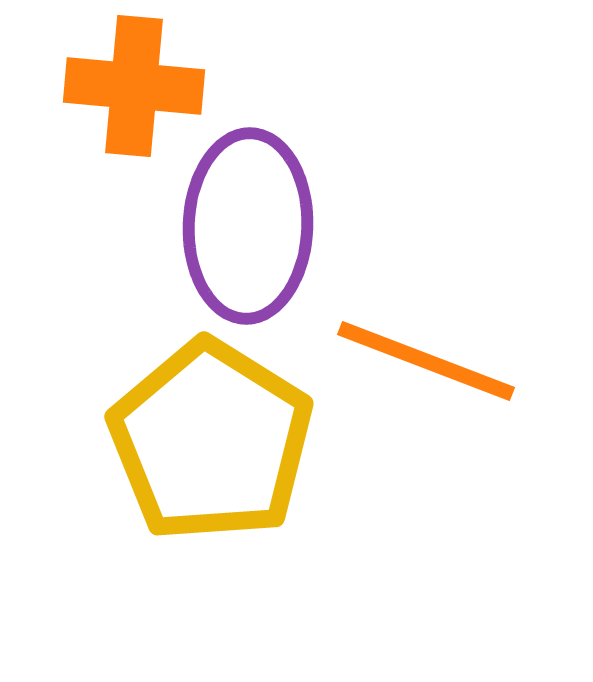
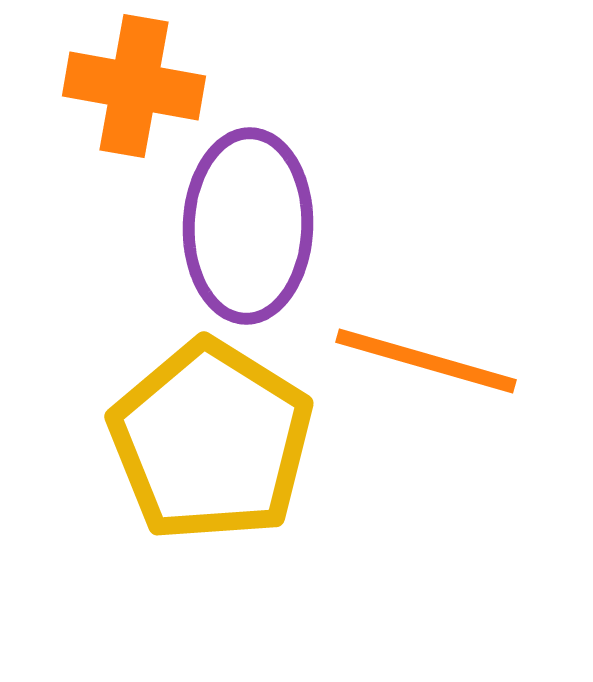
orange cross: rotated 5 degrees clockwise
orange line: rotated 5 degrees counterclockwise
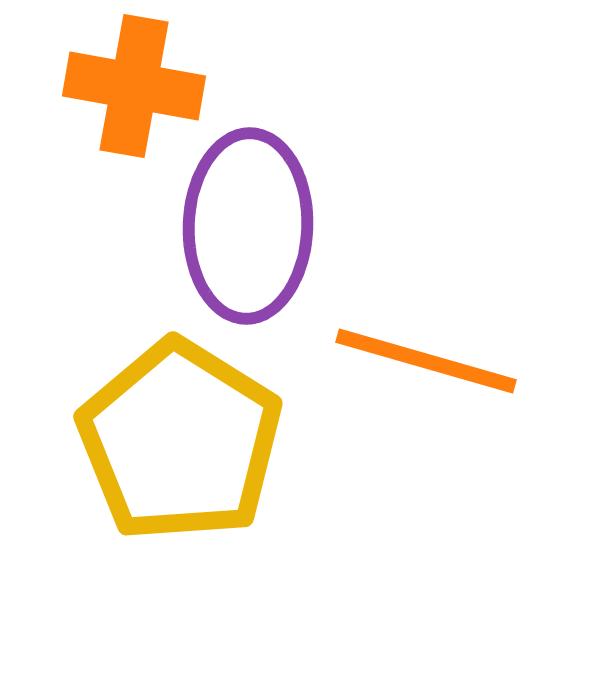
yellow pentagon: moved 31 px left
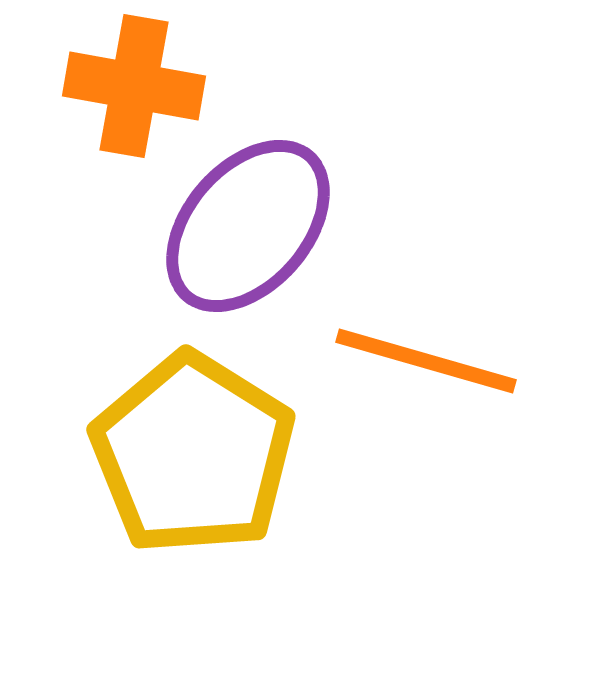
purple ellipse: rotated 39 degrees clockwise
yellow pentagon: moved 13 px right, 13 px down
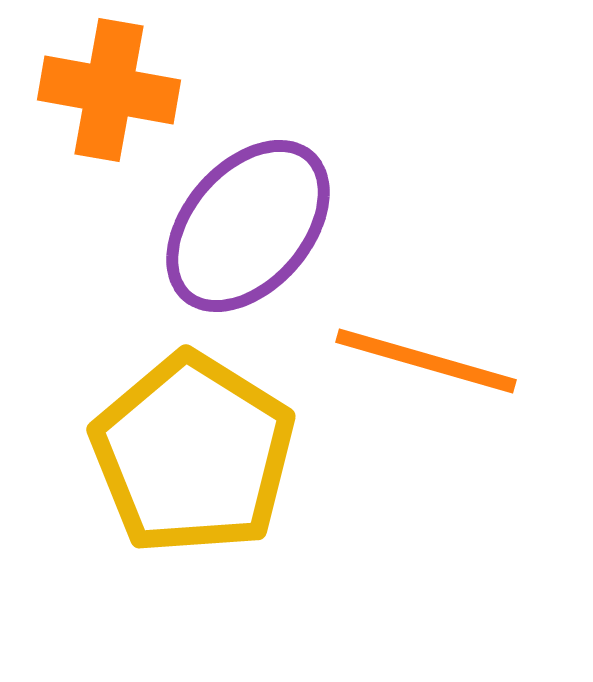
orange cross: moved 25 px left, 4 px down
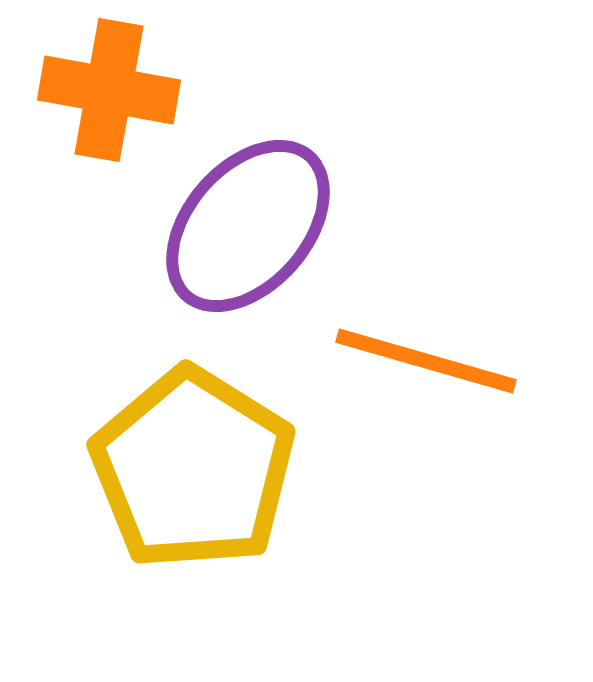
yellow pentagon: moved 15 px down
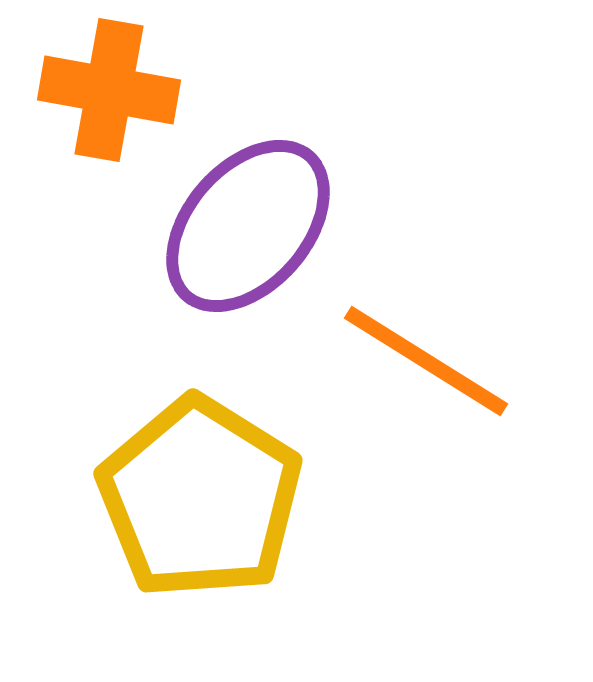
orange line: rotated 16 degrees clockwise
yellow pentagon: moved 7 px right, 29 px down
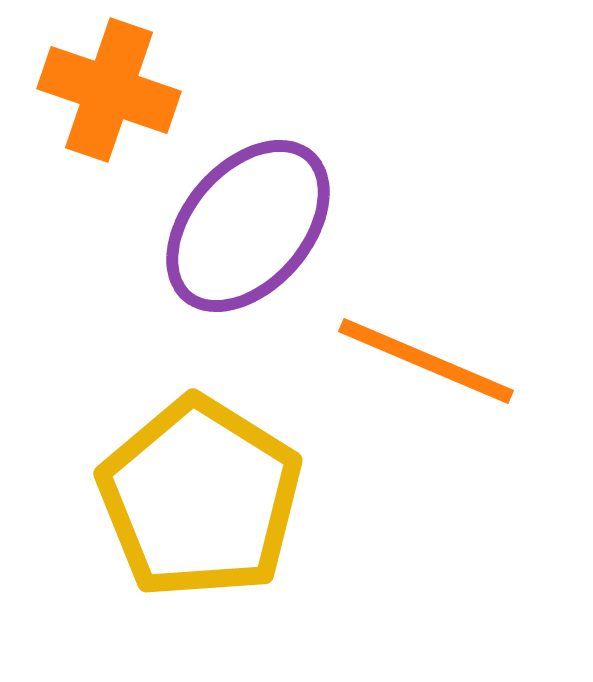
orange cross: rotated 9 degrees clockwise
orange line: rotated 9 degrees counterclockwise
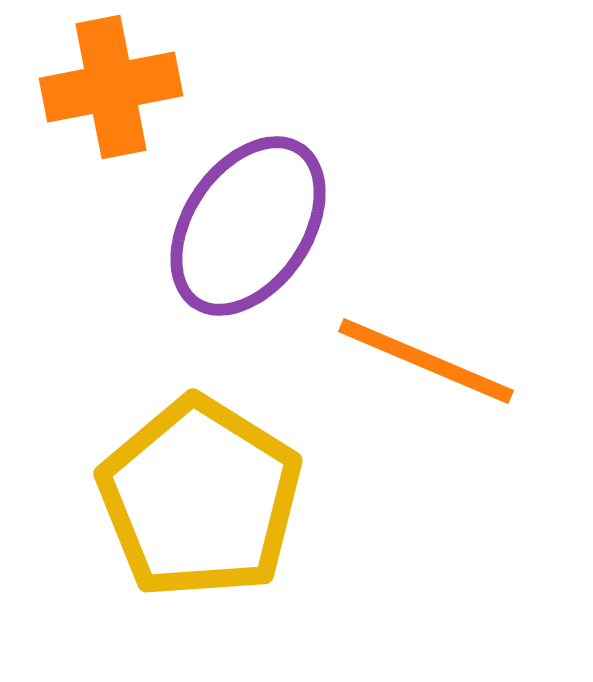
orange cross: moved 2 px right, 3 px up; rotated 30 degrees counterclockwise
purple ellipse: rotated 7 degrees counterclockwise
